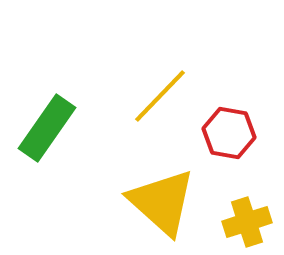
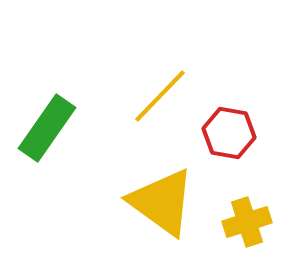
yellow triangle: rotated 6 degrees counterclockwise
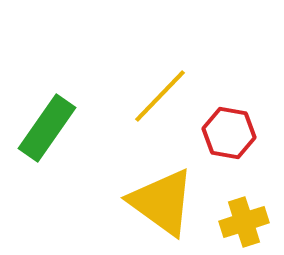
yellow cross: moved 3 px left
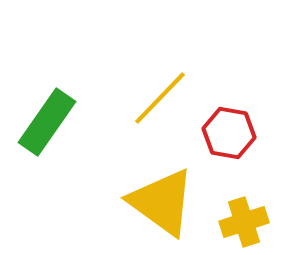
yellow line: moved 2 px down
green rectangle: moved 6 px up
